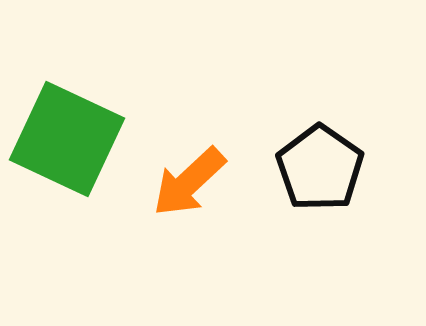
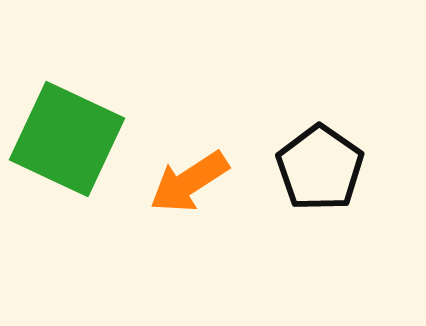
orange arrow: rotated 10 degrees clockwise
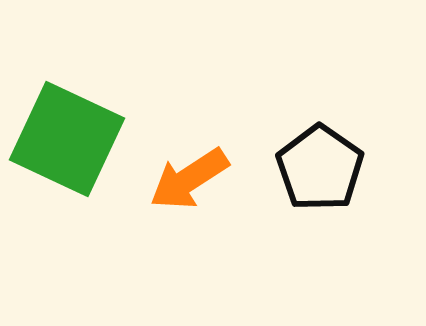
orange arrow: moved 3 px up
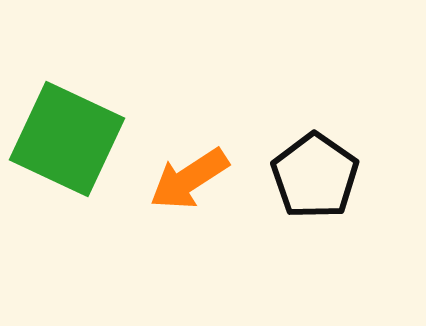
black pentagon: moved 5 px left, 8 px down
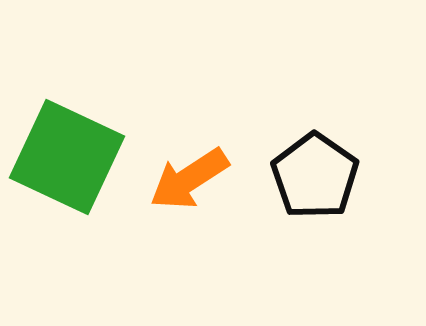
green square: moved 18 px down
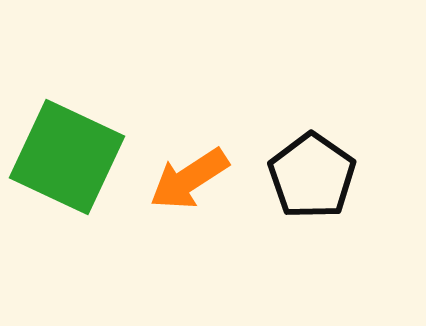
black pentagon: moved 3 px left
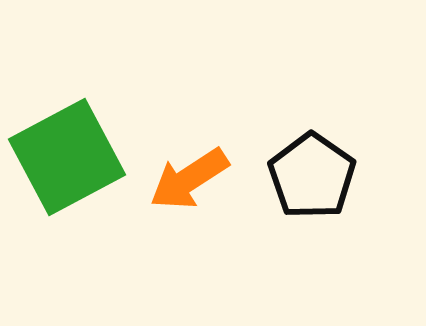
green square: rotated 37 degrees clockwise
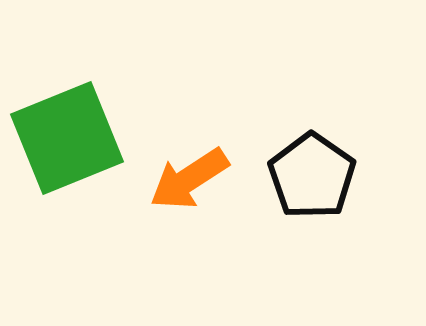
green square: moved 19 px up; rotated 6 degrees clockwise
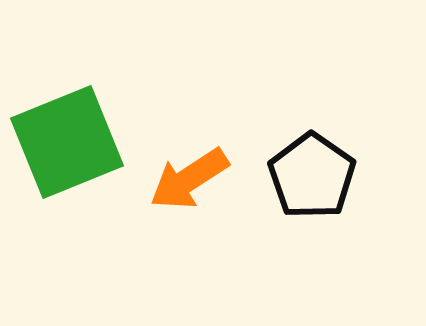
green square: moved 4 px down
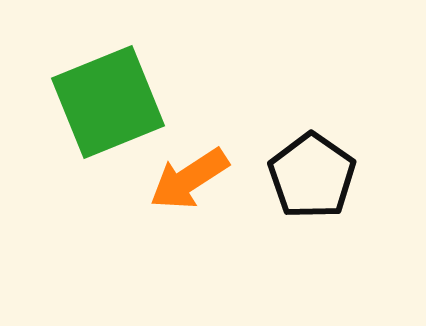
green square: moved 41 px right, 40 px up
